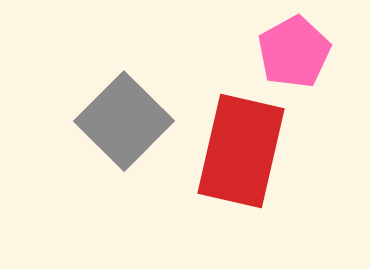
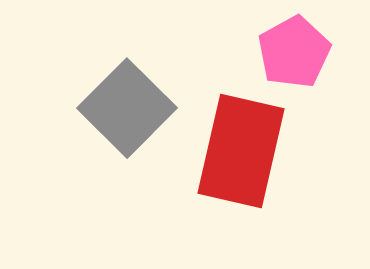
gray square: moved 3 px right, 13 px up
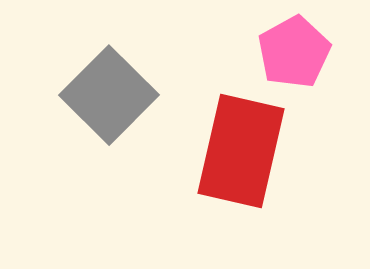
gray square: moved 18 px left, 13 px up
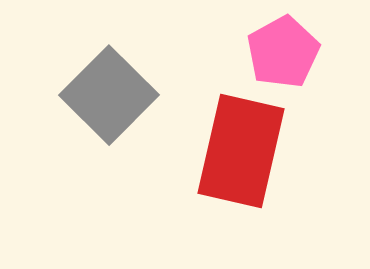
pink pentagon: moved 11 px left
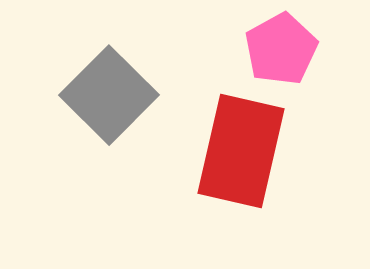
pink pentagon: moved 2 px left, 3 px up
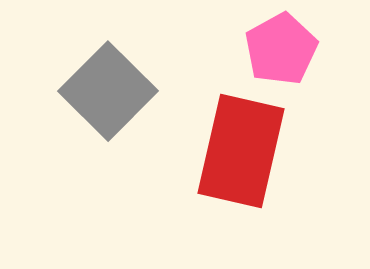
gray square: moved 1 px left, 4 px up
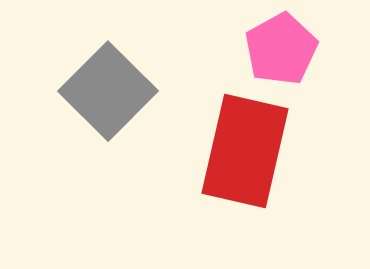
red rectangle: moved 4 px right
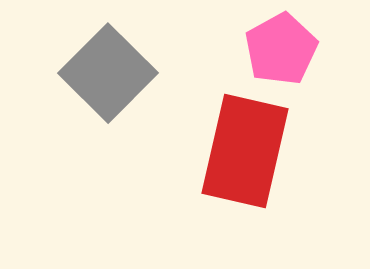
gray square: moved 18 px up
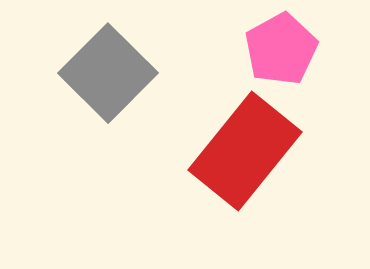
red rectangle: rotated 26 degrees clockwise
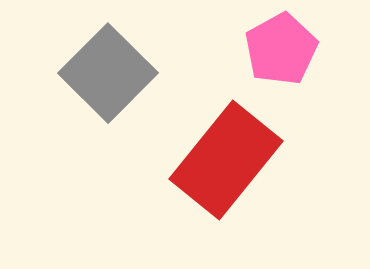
red rectangle: moved 19 px left, 9 px down
